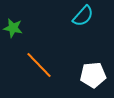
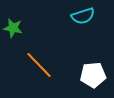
cyan semicircle: rotated 30 degrees clockwise
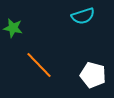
white pentagon: rotated 20 degrees clockwise
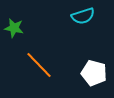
green star: moved 1 px right
white pentagon: moved 1 px right, 2 px up
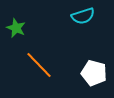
green star: moved 2 px right; rotated 12 degrees clockwise
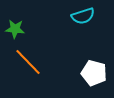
green star: moved 1 px left, 1 px down; rotated 18 degrees counterclockwise
orange line: moved 11 px left, 3 px up
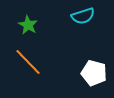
green star: moved 13 px right, 4 px up; rotated 24 degrees clockwise
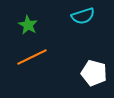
orange line: moved 4 px right, 5 px up; rotated 72 degrees counterclockwise
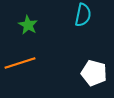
cyan semicircle: moved 1 px up; rotated 60 degrees counterclockwise
orange line: moved 12 px left, 6 px down; rotated 8 degrees clockwise
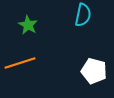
white pentagon: moved 2 px up
